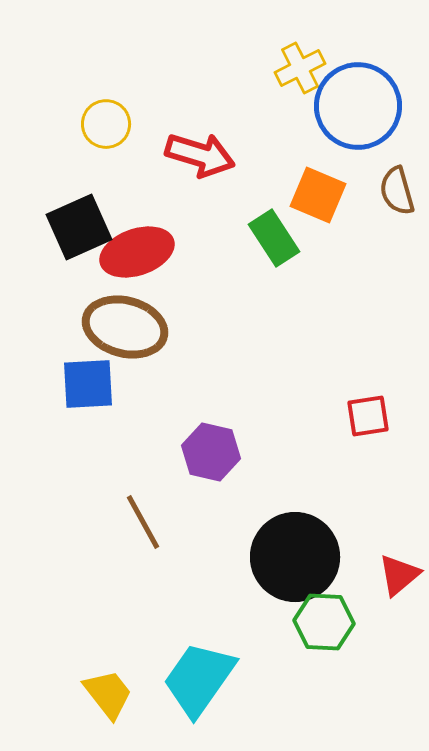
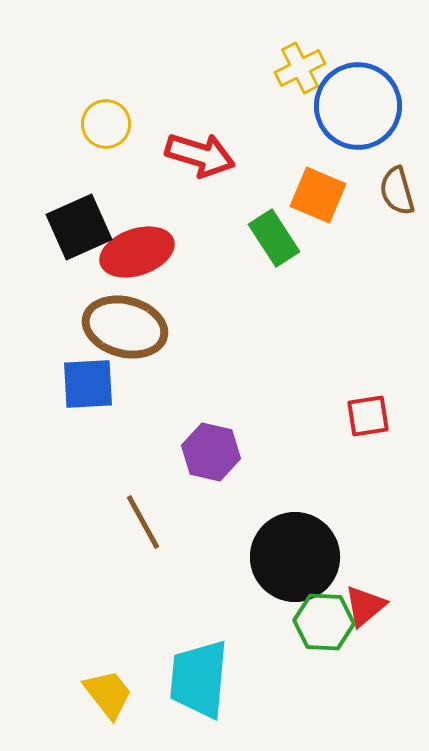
red triangle: moved 34 px left, 31 px down
cyan trapezoid: rotated 30 degrees counterclockwise
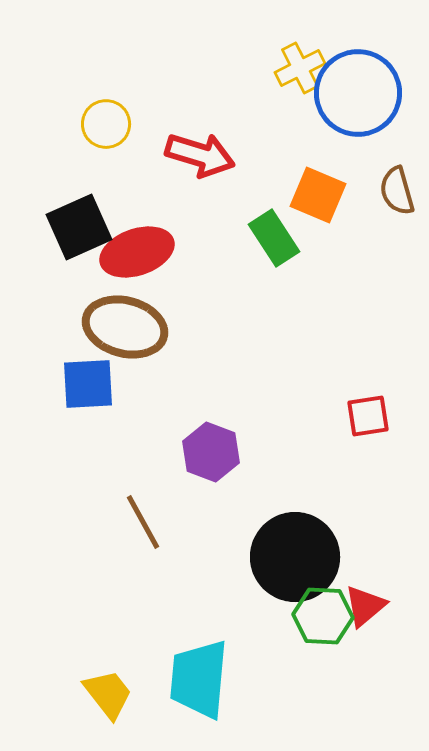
blue circle: moved 13 px up
purple hexagon: rotated 8 degrees clockwise
green hexagon: moved 1 px left, 6 px up
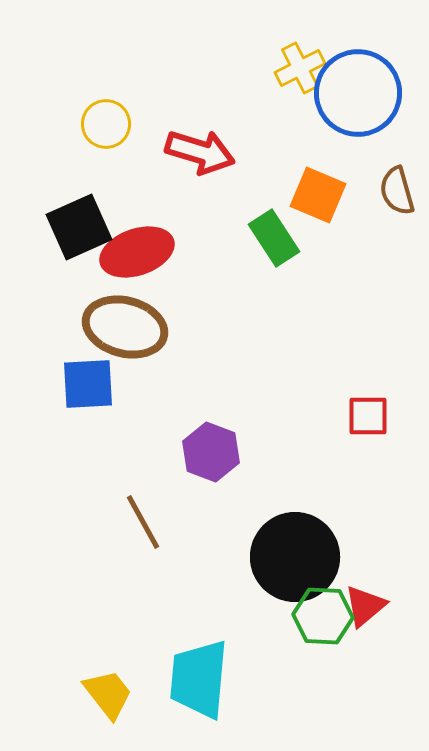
red arrow: moved 3 px up
red square: rotated 9 degrees clockwise
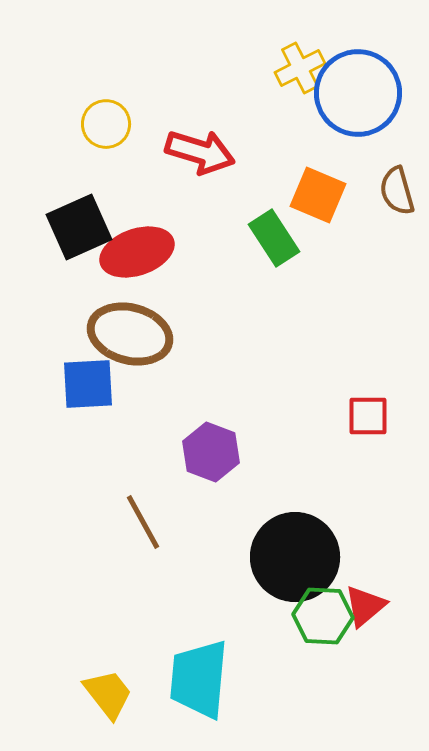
brown ellipse: moved 5 px right, 7 px down
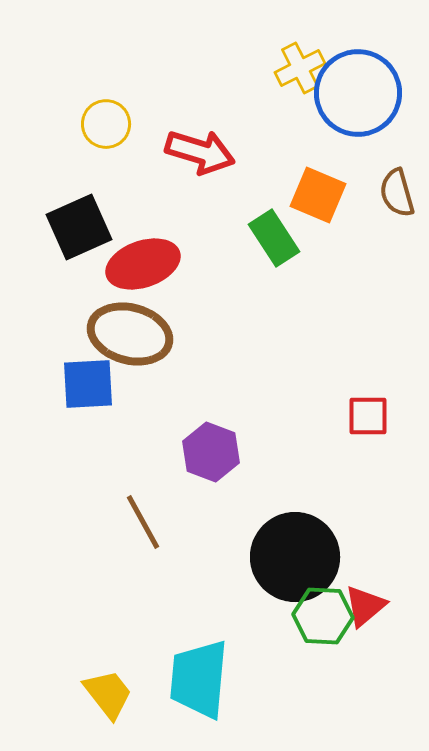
brown semicircle: moved 2 px down
red ellipse: moved 6 px right, 12 px down
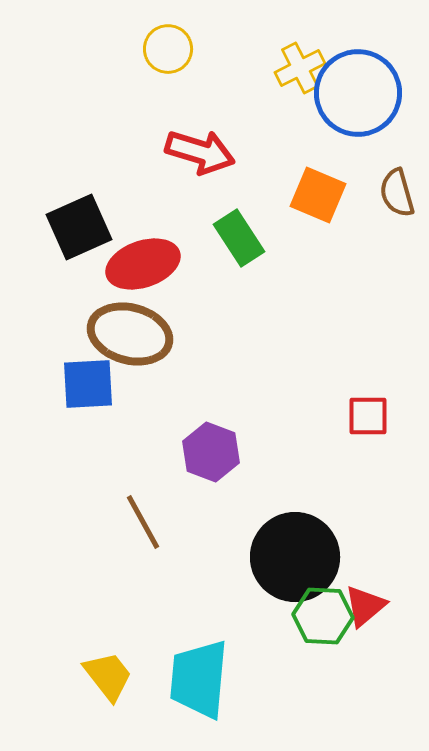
yellow circle: moved 62 px right, 75 px up
green rectangle: moved 35 px left
yellow trapezoid: moved 18 px up
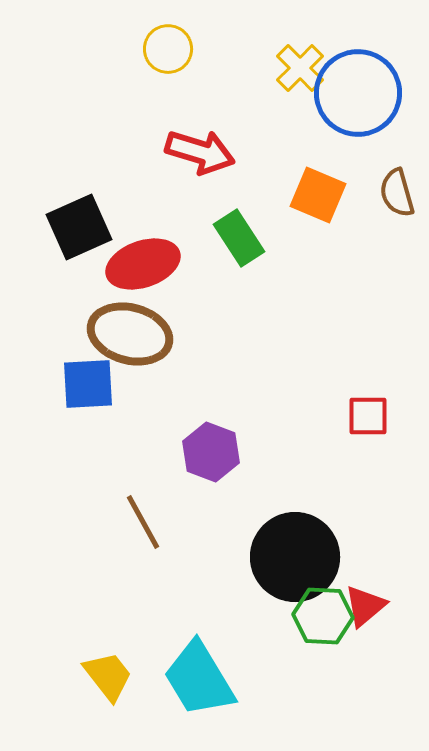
yellow cross: rotated 18 degrees counterclockwise
cyan trapezoid: rotated 36 degrees counterclockwise
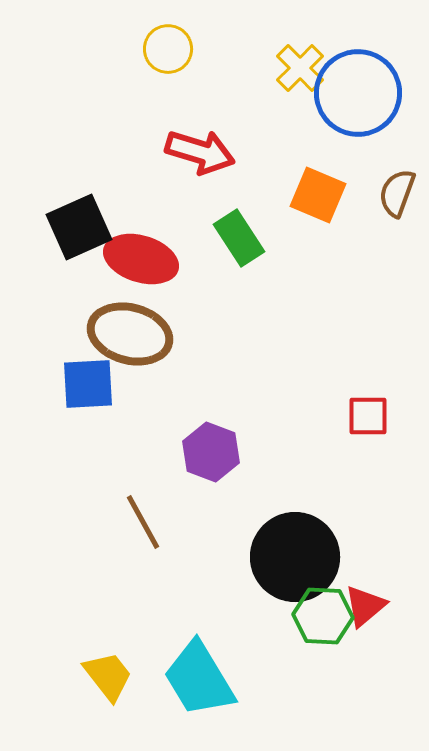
brown semicircle: rotated 36 degrees clockwise
red ellipse: moved 2 px left, 5 px up; rotated 36 degrees clockwise
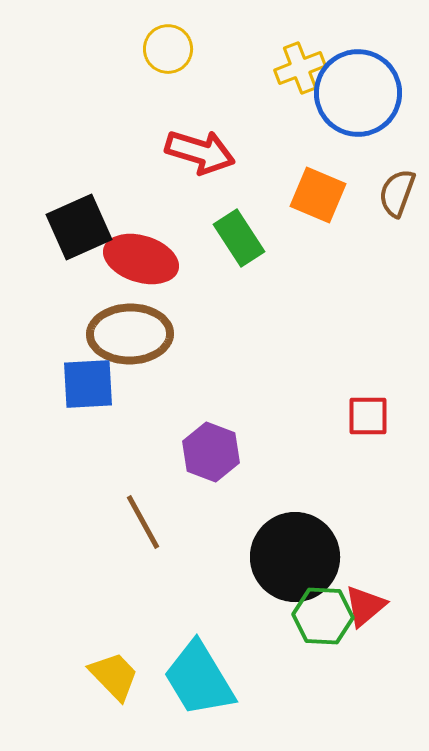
yellow cross: rotated 24 degrees clockwise
brown ellipse: rotated 16 degrees counterclockwise
yellow trapezoid: moved 6 px right; rotated 6 degrees counterclockwise
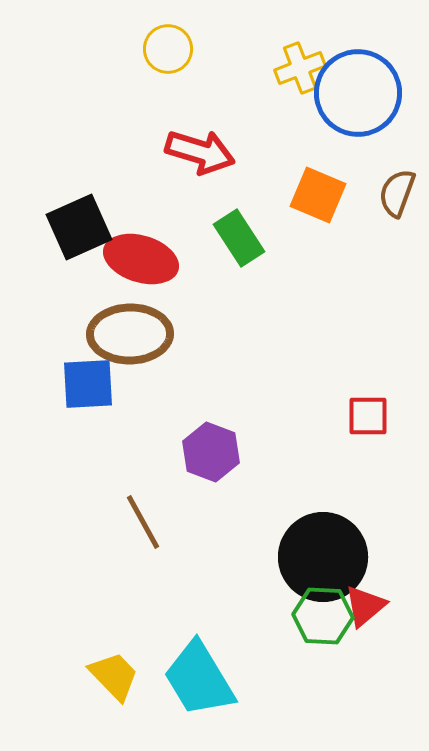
black circle: moved 28 px right
